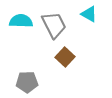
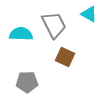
cyan semicircle: moved 13 px down
brown square: rotated 18 degrees counterclockwise
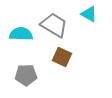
gray trapezoid: rotated 32 degrees counterclockwise
brown square: moved 3 px left
gray pentagon: moved 1 px left, 7 px up
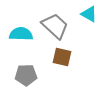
gray trapezoid: moved 1 px right, 1 px down; rotated 12 degrees clockwise
brown square: rotated 12 degrees counterclockwise
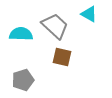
gray pentagon: moved 3 px left, 5 px down; rotated 15 degrees counterclockwise
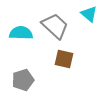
cyan triangle: rotated 12 degrees clockwise
cyan semicircle: moved 1 px up
brown square: moved 2 px right, 2 px down
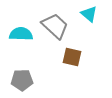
cyan semicircle: moved 1 px down
brown square: moved 8 px right, 2 px up
gray pentagon: moved 1 px left; rotated 15 degrees clockwise
